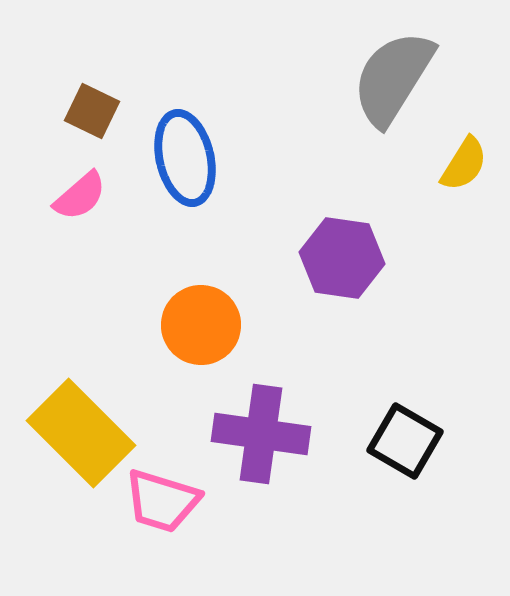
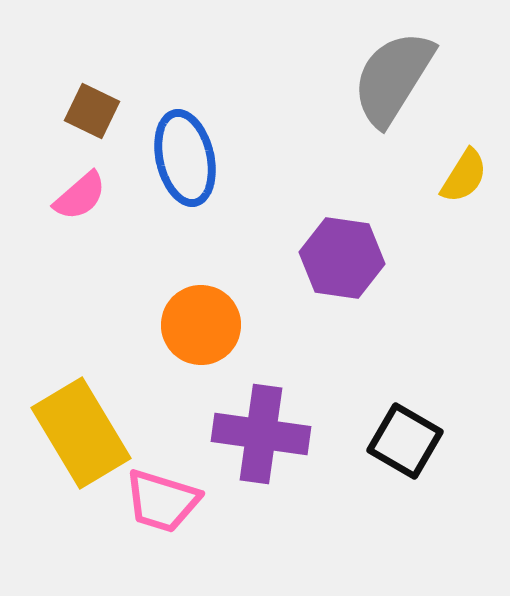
yellow semicircle: moved 12 px down
yellow rectangle: rotated 14 degrees clockwise
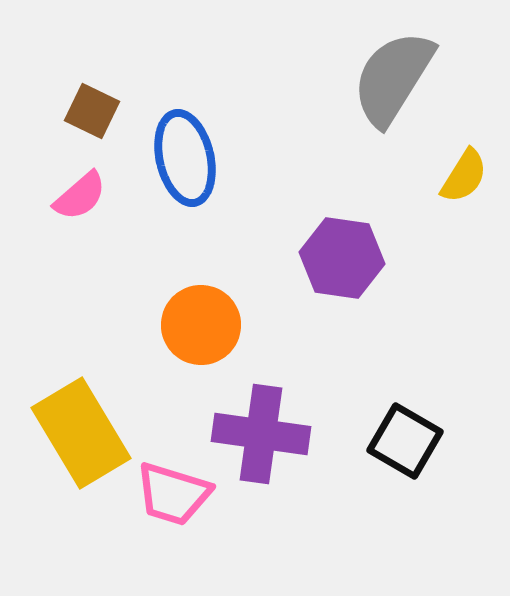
pink trapezoid: moved 11 px right, 7 px up
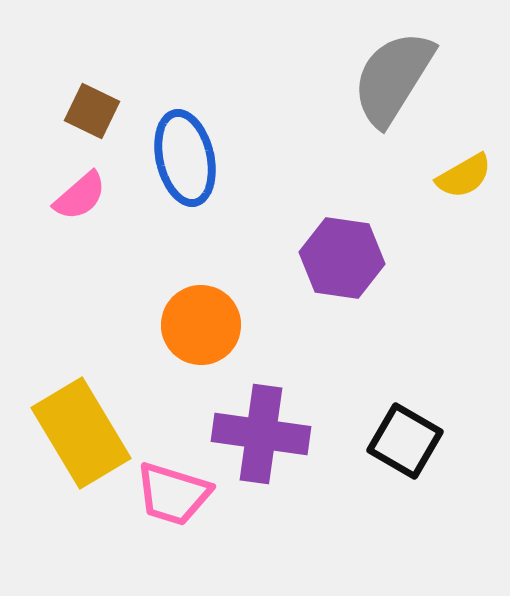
yellow semicircle: rotated 28 degrees clockwise
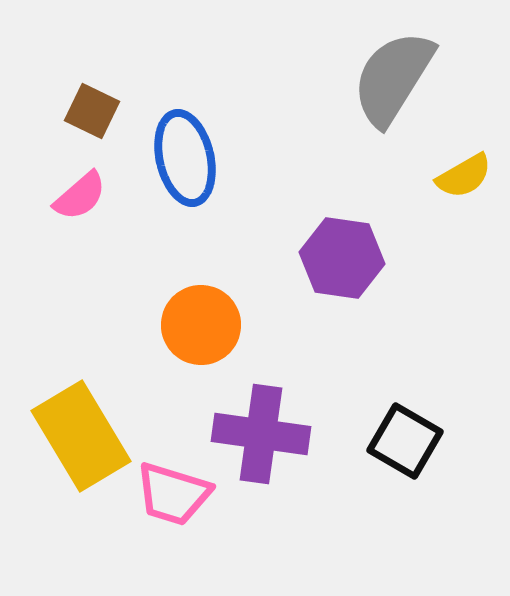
yellow rectangle: moved 3 px down
